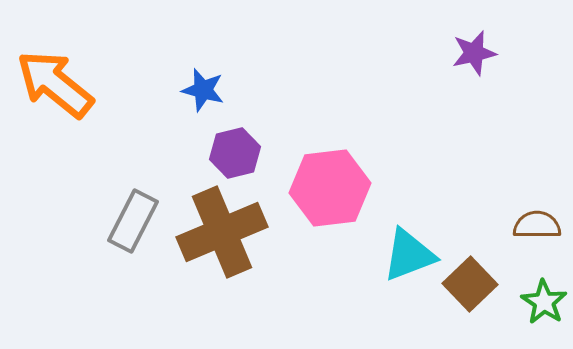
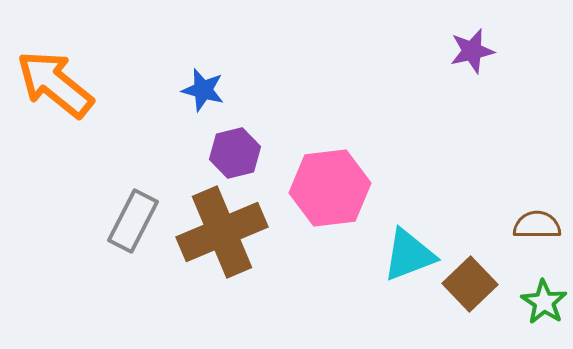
purple star: moved 2 px left, 2 px up
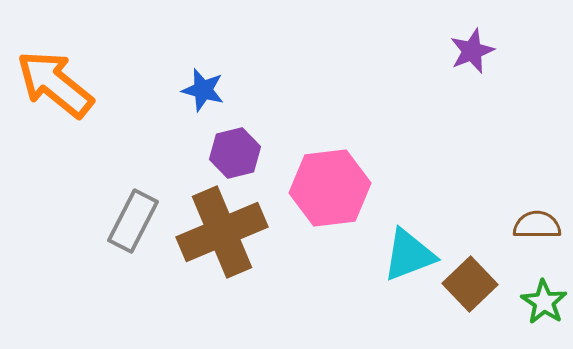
purple star: rotated 9 degrees counterclockwise
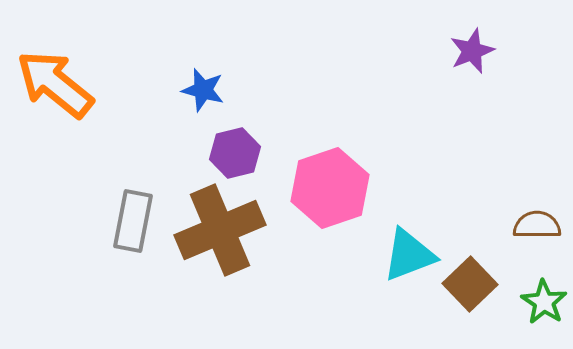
pink hexagon: rotated 12 degrees counterclockwise
gray rectangle: rotated 16 degrees counterclockwise
brown cross: moved 2 px left, 2 px up
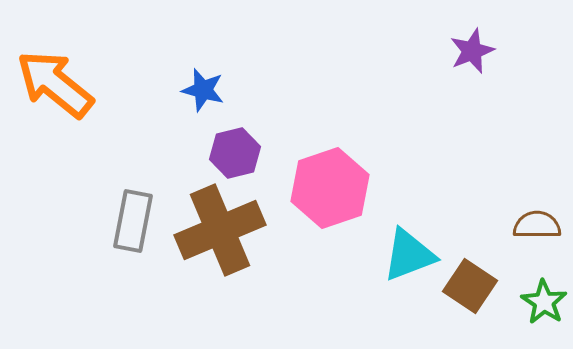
brown square: moved 2 px down; rotated 12 degrees counterclockwise
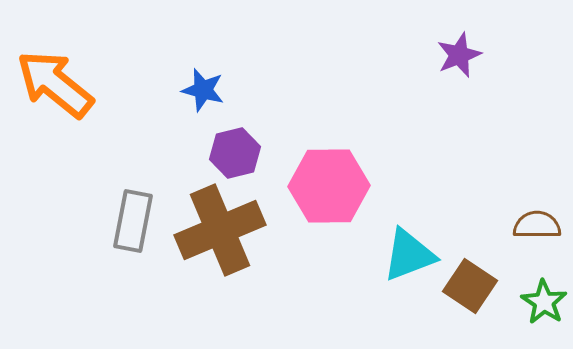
purple star: moved 13 px left, 4 px down
pink hexagon: moved 1 px left, 2 px up; rotated 18 degrees clockwise
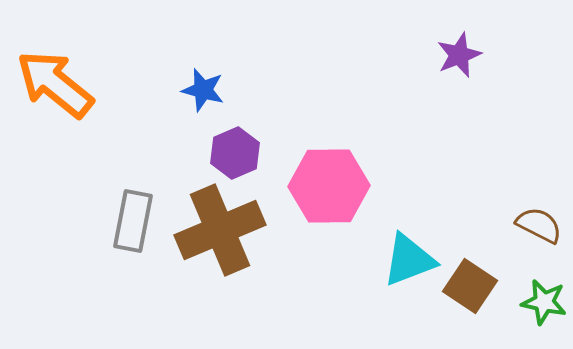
purple hexagon: rotated 9 degrees counterclockwise
brown semicircle: moved 2 px right; rotated 27 degrees clockwise
cyan triangle: moved 5 px down
green star: rotated 21 degrees counterclockwise
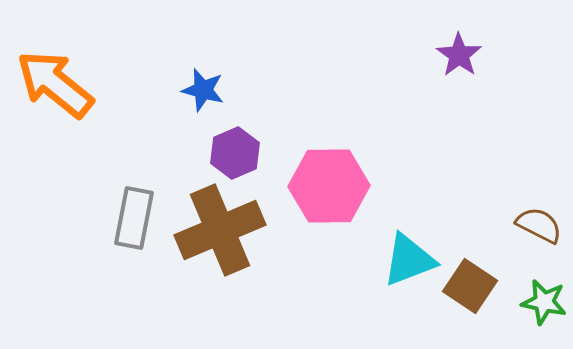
purple star: rotated 15 degrees counterclockwise
gray rectangle: moved 1 px right, 3 px up
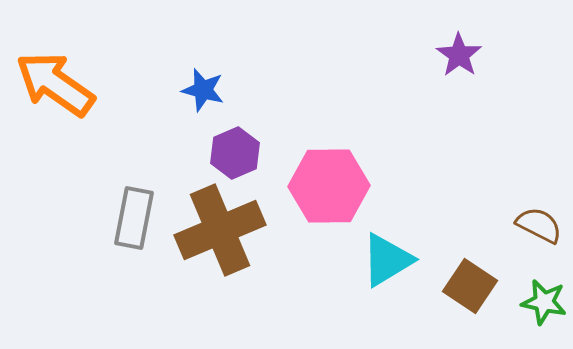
orange arrow: rotated 4 degrees counterclockwise
cyan triangle: moved 22 px left; rotated 10 degrees counterclockwise
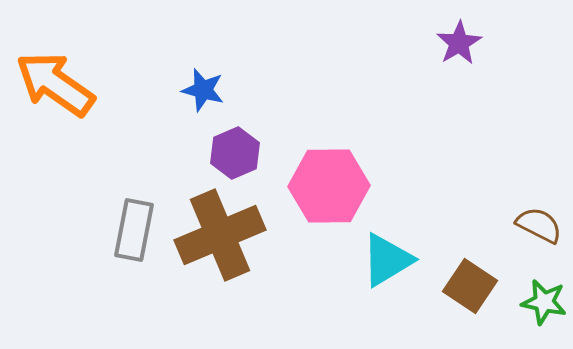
purple star: moved 12 px up; rotated 6 degrees clockwise
gray rectangle: moved 12 px down
brown cross: moved 5 px down
